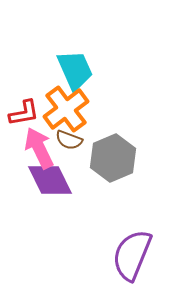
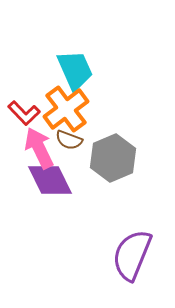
red L-shape: rotated 56 degrees clockwise
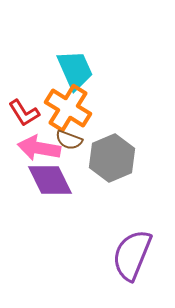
orange cross: moved 2 px right, 1 px up; rotated 21 degrees counterclockwise
red L-shape: rotated 12 degrees clockwise
pink arrow: rotated 54 degrees counterclockwise
gray hexagon: moved 1 px left
